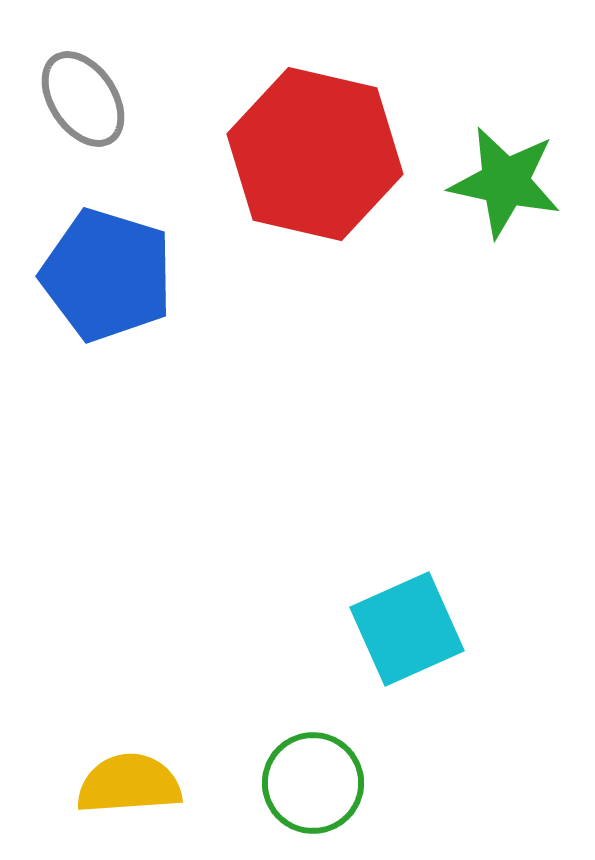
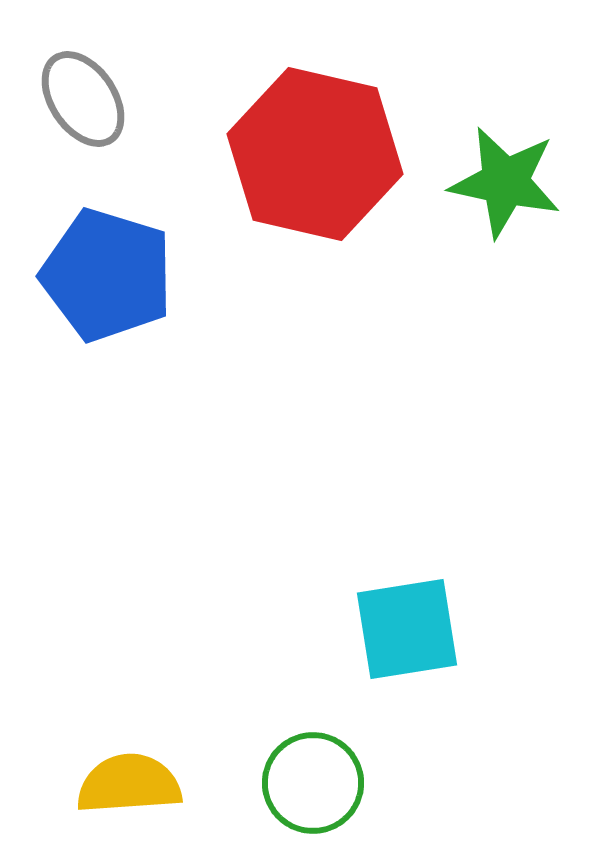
cyan square: rotated 15 degrees clockwise
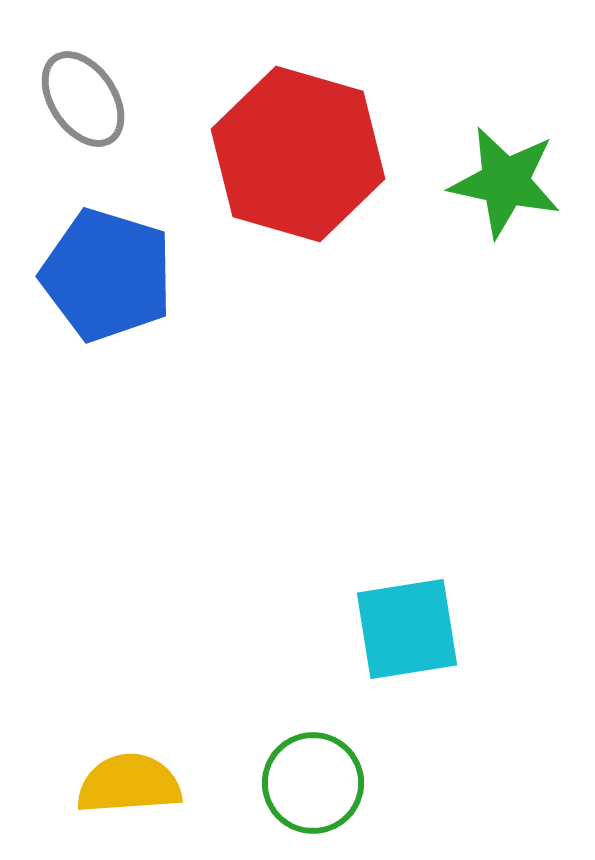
red hexagon: moved 17 px left; rotated 3 degrees clockwise
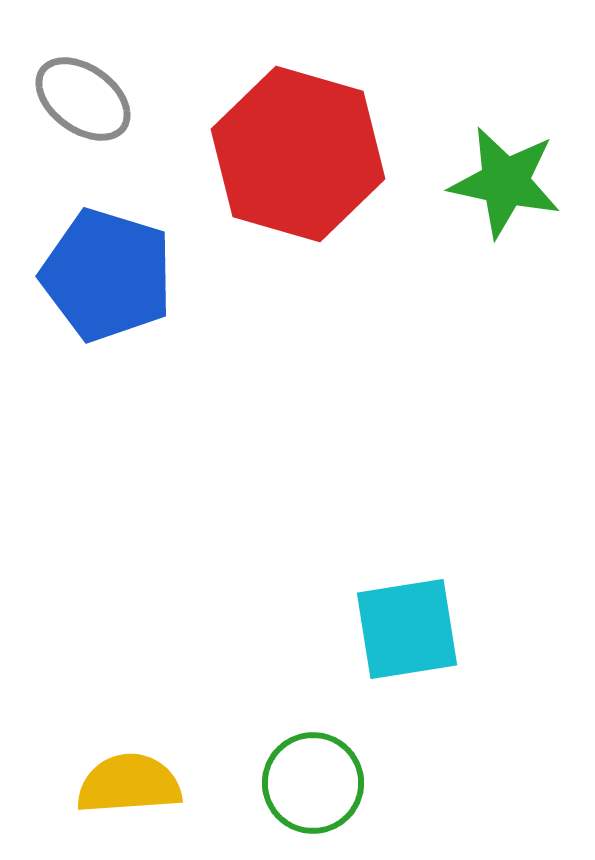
gray ellipse: rotated 20 degrees counterclockwise
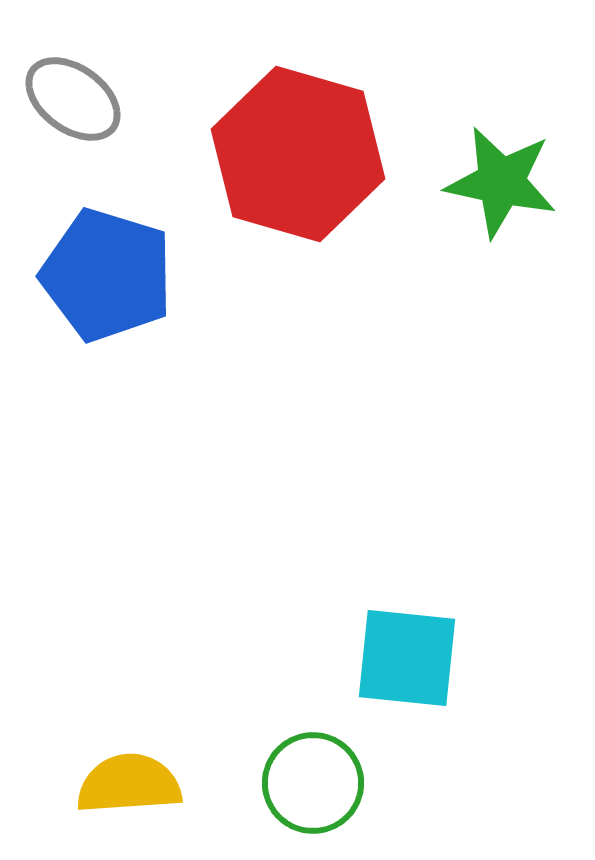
gray ellipse: moved 10 px left
green star: moved 4 px left
cyan square: moved 29 px down; rotated 15 degrees clockwise
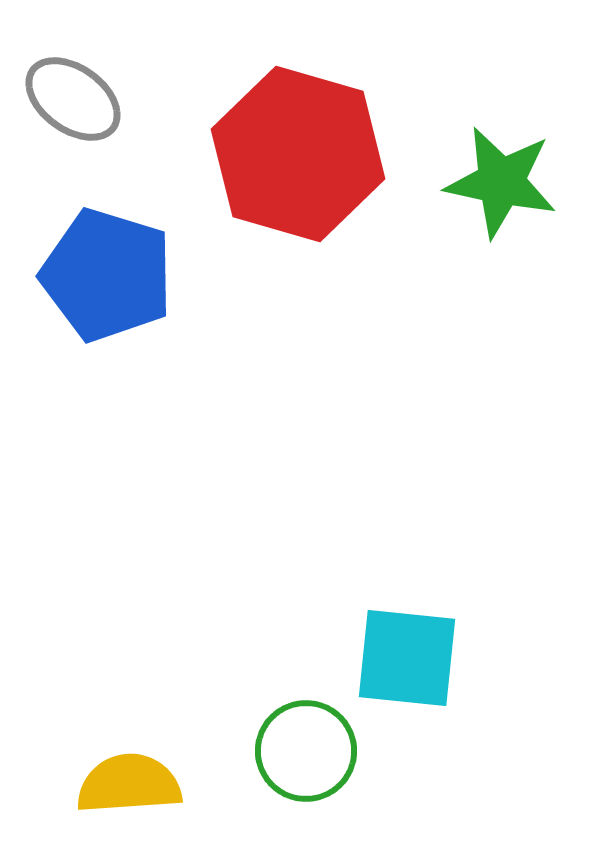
green circle: moved 7 px left, 32 px up
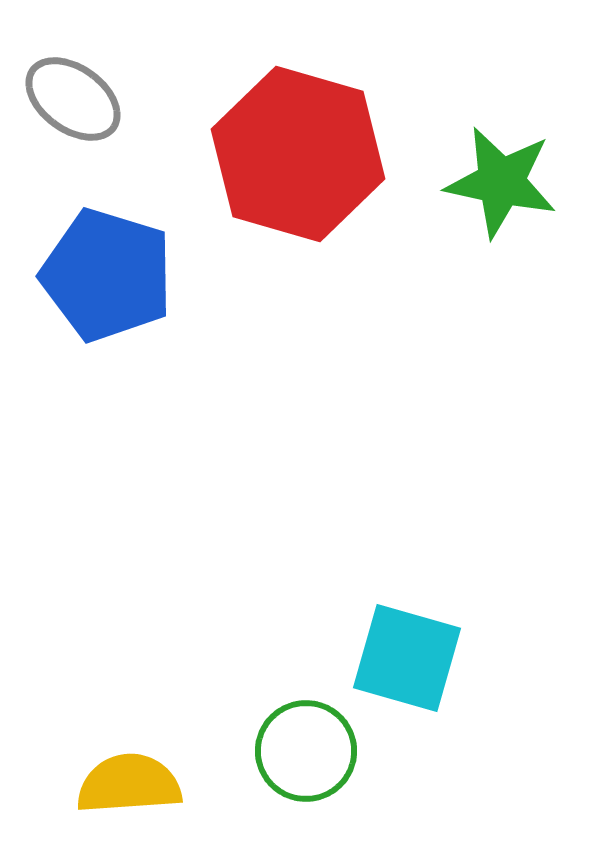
cyan square: rotated 10 degrees clockwise
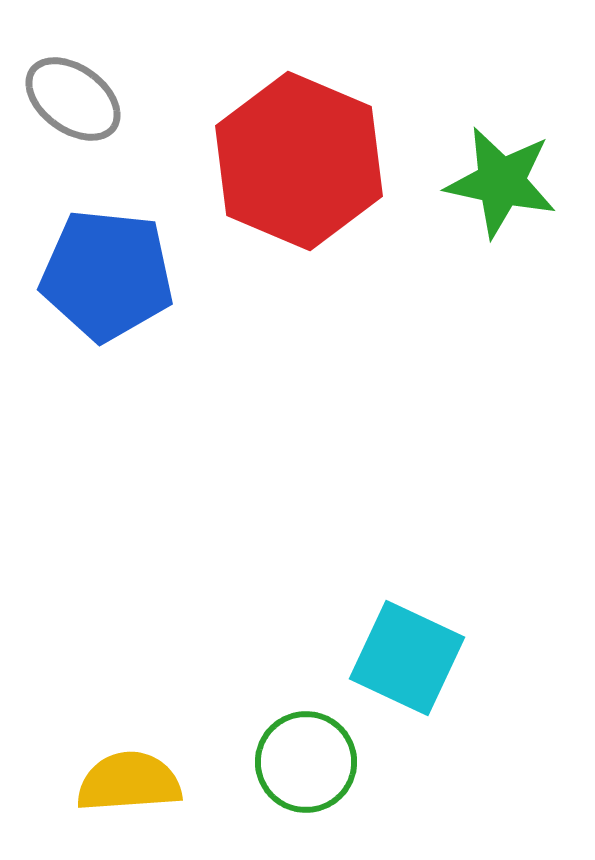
red hexagon: moved 1 px right, 7 px down; rotated 7 degrees clockwise
blue pentagon: rotated 11 degrees counterclockwise
cyan square: rotated 9 degrees clockwise
green circle: moved 11 px down
yellow semicircle: moved 2 px up
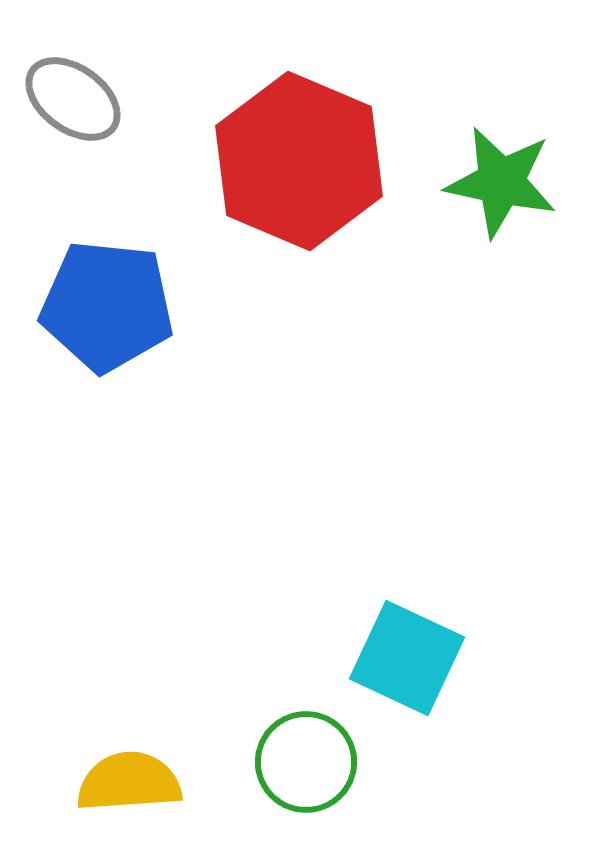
blue pentagon: moved 31 px down
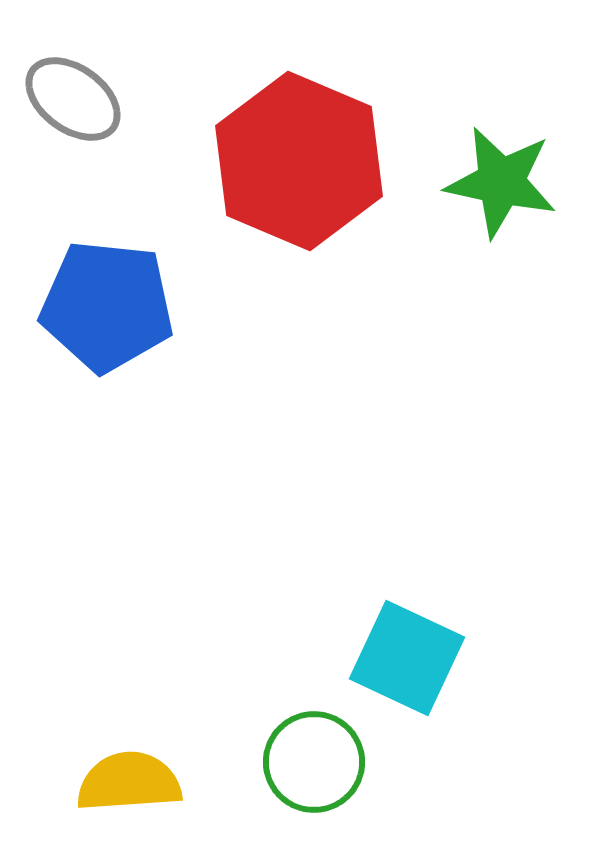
green circle: moved 8 px right
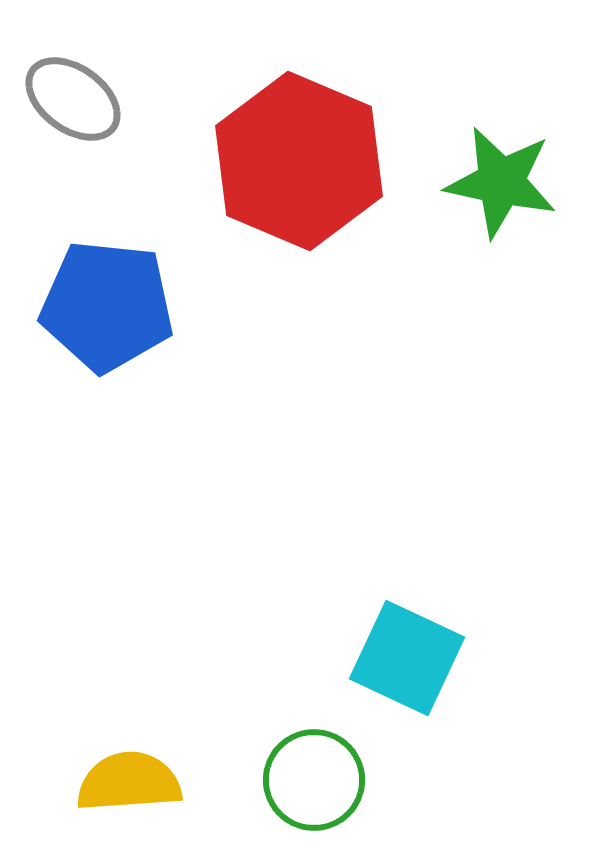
green circle: moved 18 px down
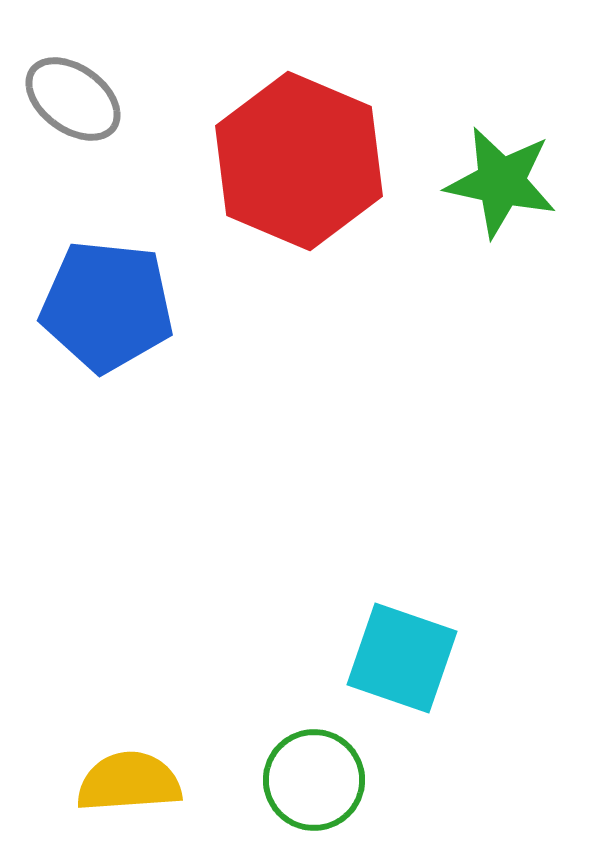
cyan square: moved 5 px left; rotated 6 degrees counterclockwise
